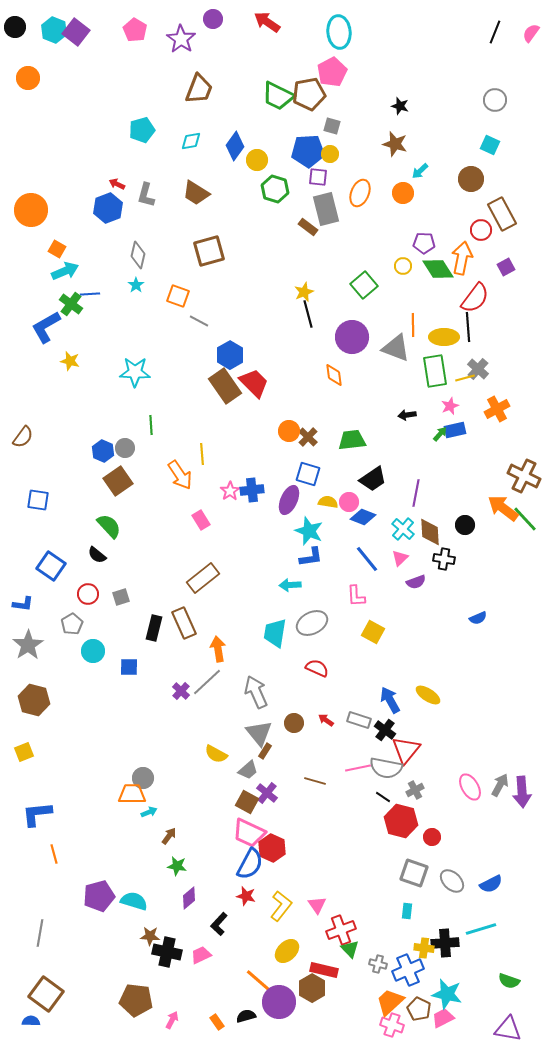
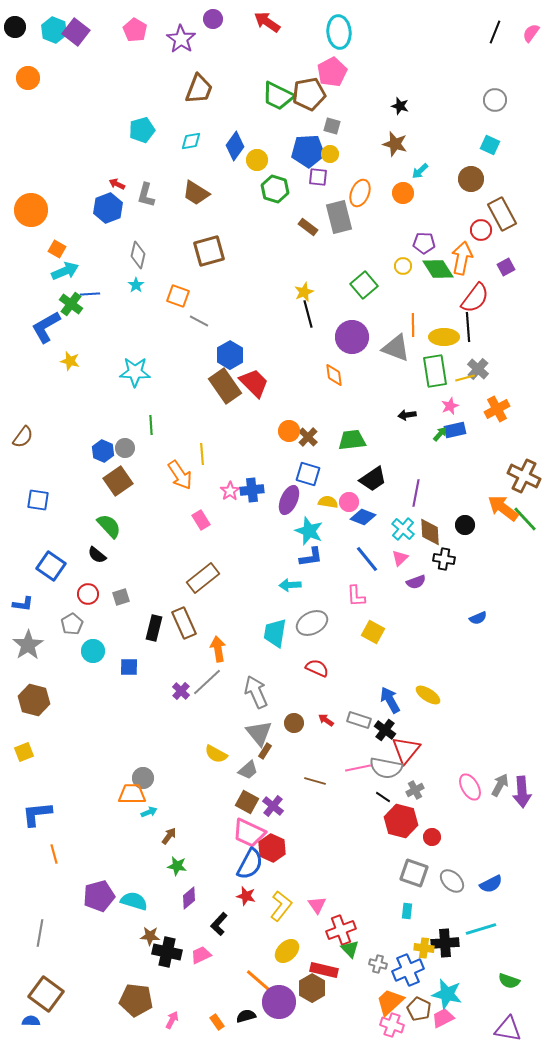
gray rectangle at (326, 209): moved 13 px right, 8 px down
purple cross at (267, 793): moved 6 px right, 13 px down
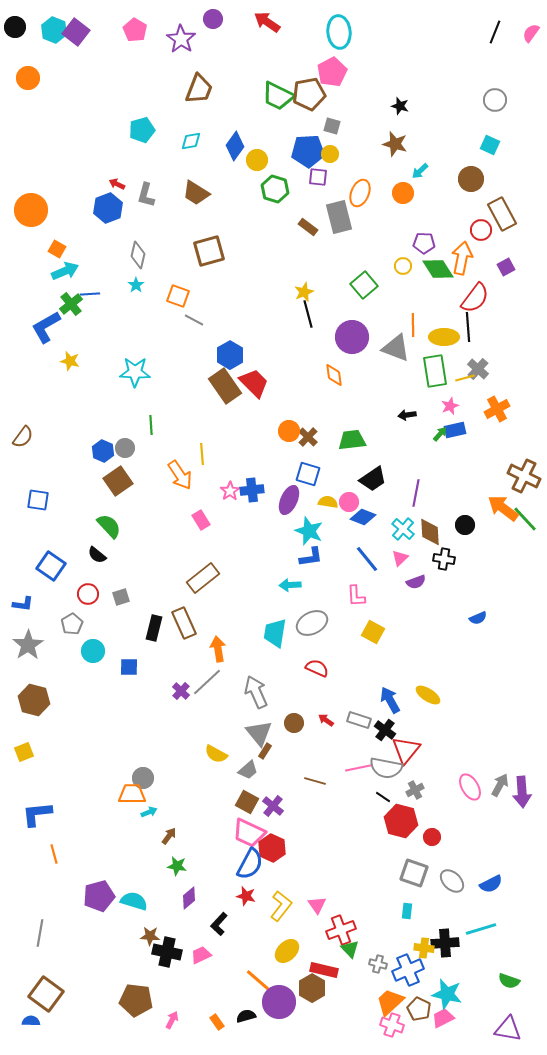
green cross at (71, 304): rotated 15 degrees clockwise
gray line at (199, 321): moved 5 px left, 1 px up
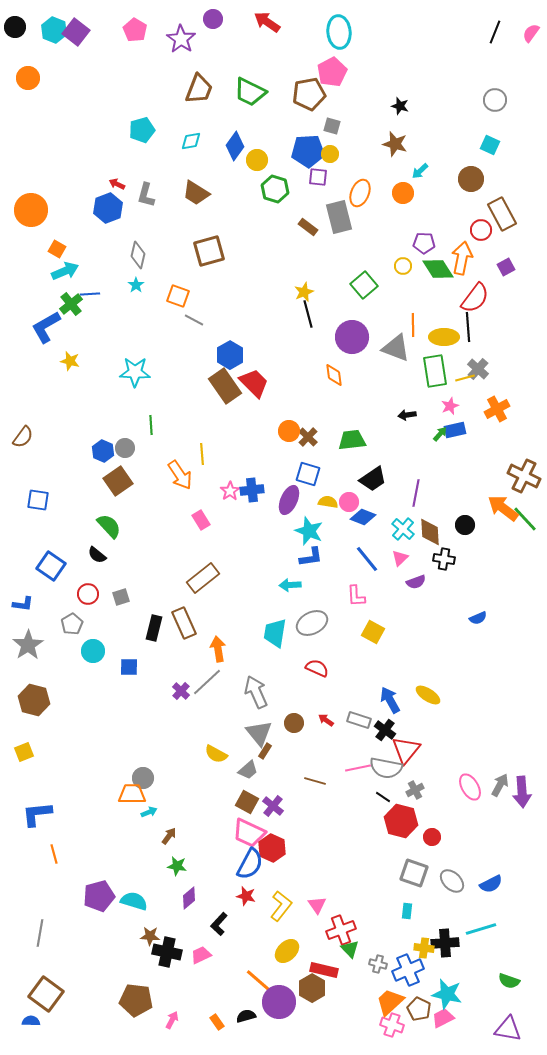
green trapezoid at (278, 96): moved 28 px left, 4 px up
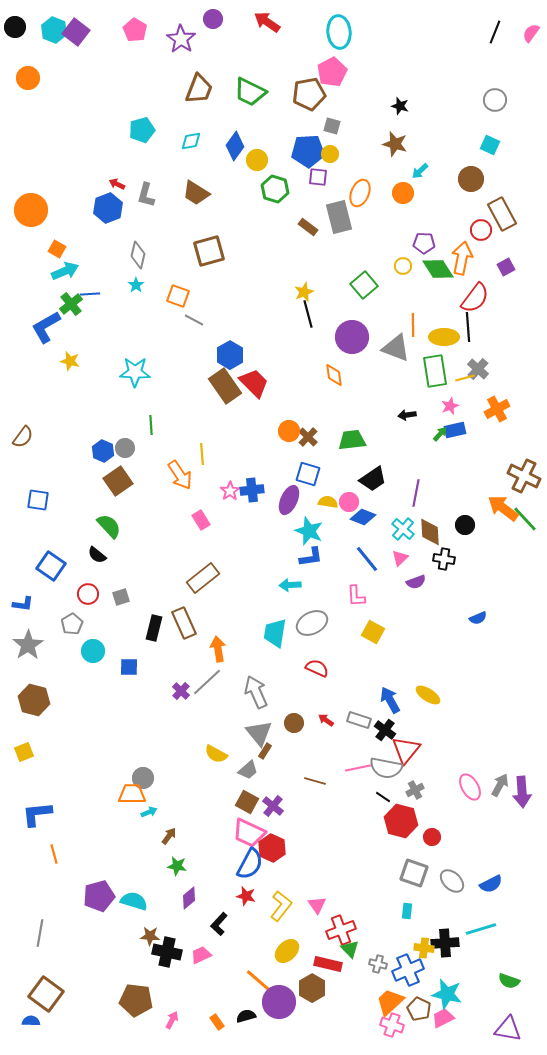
red rectangle at (324, 970): moved 4 px right, 6 px up
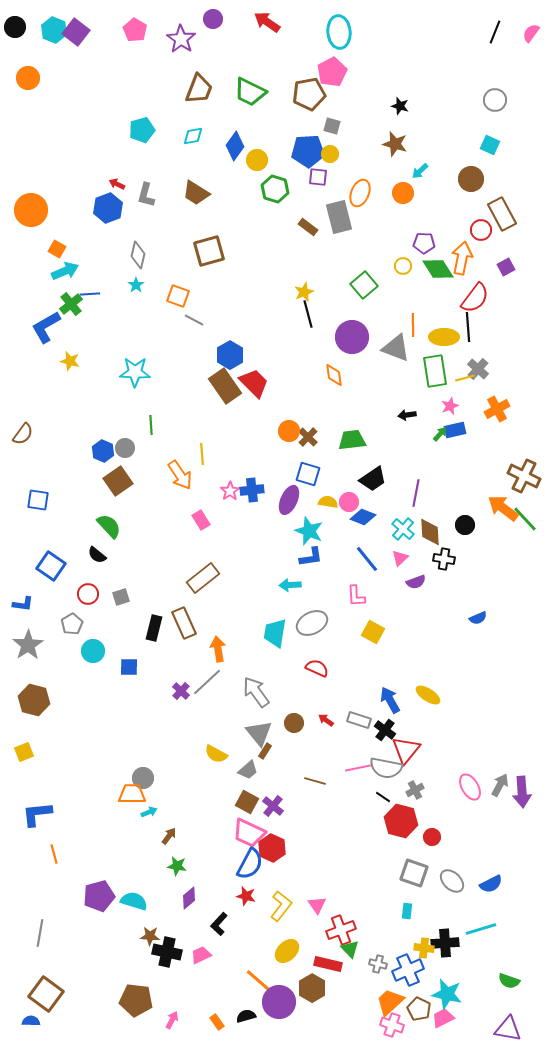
cyan diamond at (191, 141): moved 2 px right, 5 px up
brown semicircle at (23, 437): moved 3 px up
gray arrow at (256, 692): rotated 12 degrees counterclockwise
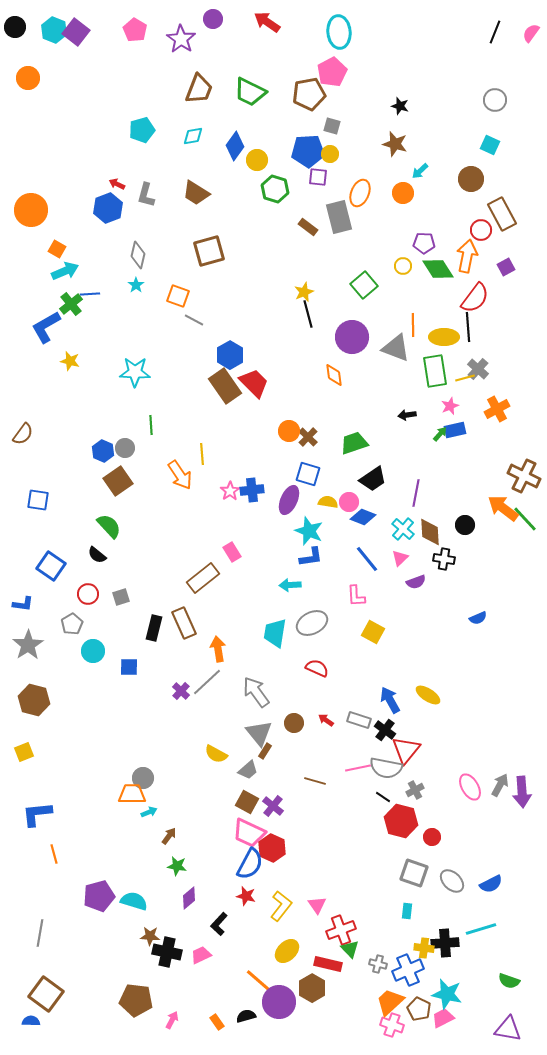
orange arrow at (462, 258): moved 5 px right, 2 px up
green trapezoid at (352, 440): moved 2 px right, 3 px down; rotated 12 degrees counterclockwise
pink rectangle at (201, 520): moved 31 px right, 32 px down
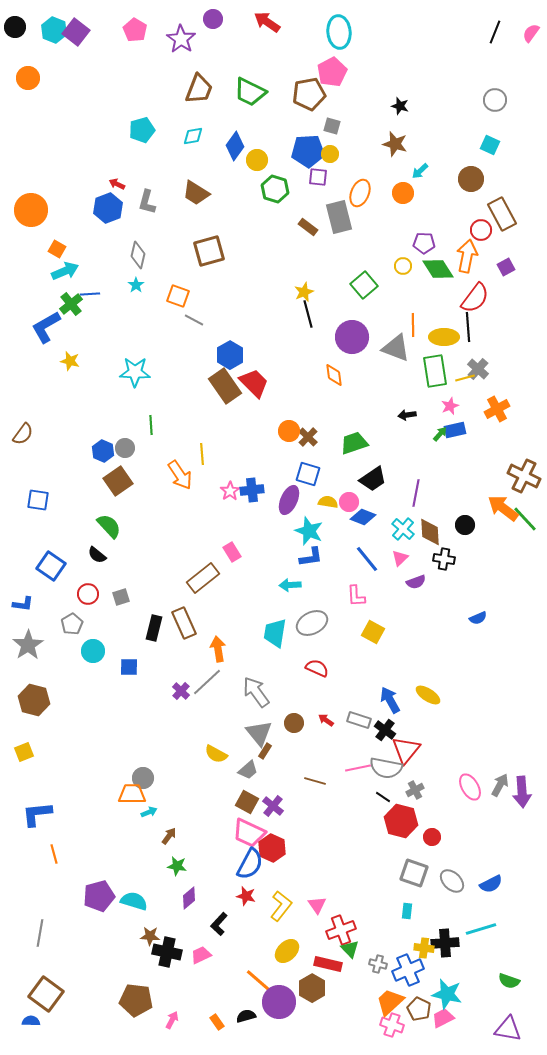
gray L-shape at (146, 195): moved 1 px right, 7 px down
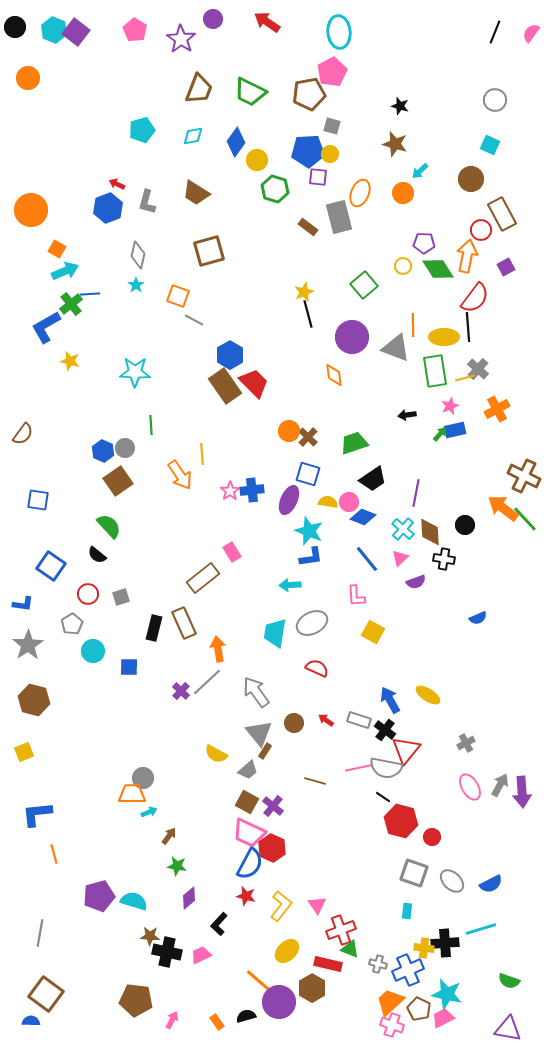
blue diamond at (235, 146): moved 1 px right, 4 px up
gray cross at (415, 790): moved 51 px right, 47 px up
green triangle at (350, 949): rotated 24 degrees counterclockwise
